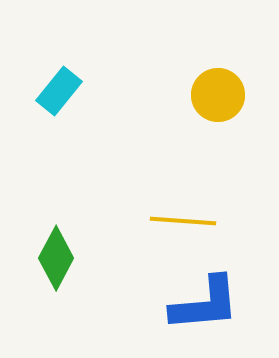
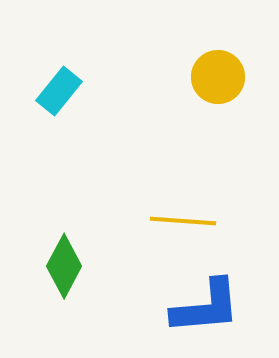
yellow circle: moved 18 px up
green diamond: moved 8 px right, 8 px down
blue L-shape: moved 1 px right, 3 px down
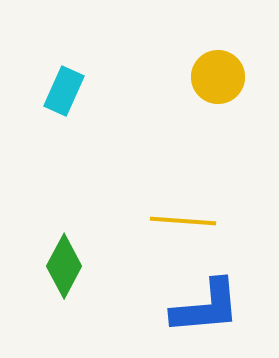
cyan rectangle: moved 5 px right; rotated 15 degrees counterclockwise
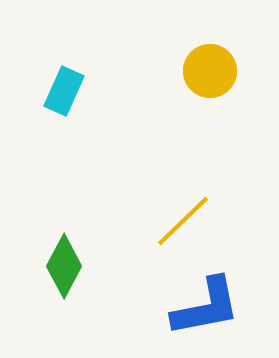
yellow circle: moved 8 px left, 6 px up
yellow line: rotated 48 degrees counterclockwise
blue L-shape: rotated 6 degrees counterclockwise
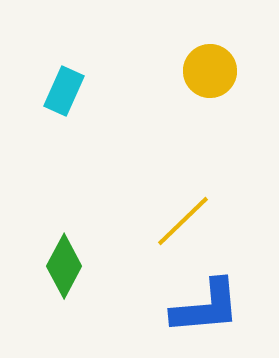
blue L-shape: rotated 6 degrees clockwise
